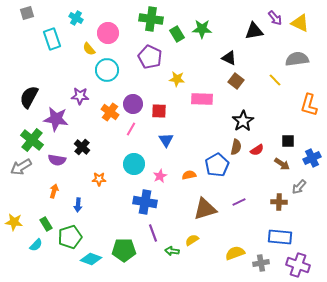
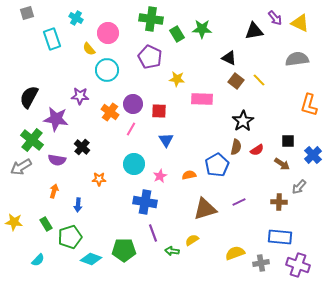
yellow line at (275, 80): moved 16 px left
blue cross at (312, 158): moved 1 px right, 3 px up; rotated 18 degrees counterclockwise
cyan semicircle at (36, 245): moved 2 px right, 15 px down
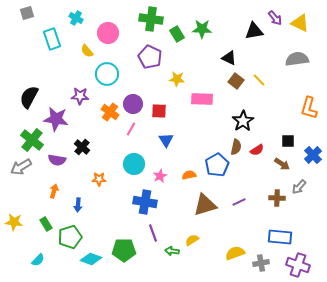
yellow semicircle at (89, 49): moved 2 px left, 2 px down
cyan circle at (107, 70): moved 4 px down
orange L-shape at (309, 105): moved 3 px down
brown cross at (279, 202): moved 2 px left, 4 px up
brown triangle at (205, 209): moved 4 px up
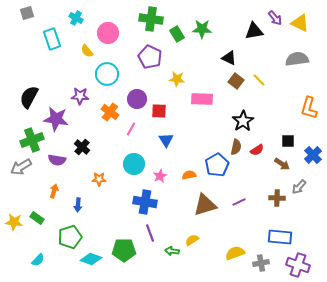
purple circle at (133, 104): moved 4 px right, 5 px up
green cross at (32, 140): rotated 30 degrees clockwise
green rectangle at (46, 224): moved 9 px left, 6 px up; rotated 24 degrees counterclockwise
purple line at (153, 233): moved 3 px left
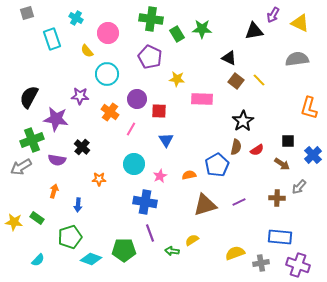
purple arrow at (275, 18): moved 2 px left, 3 px up; rotated 70 degrees clockwise
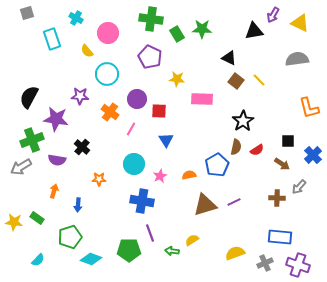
orange L-shape at (309, 108): rotated 30 degrees counterclockwise
blue cross at (145, 202): moved 3 px left, 1 px up
purple line at (239, 202): moved 5 px left
green pentagon at (124, 250): moved 5 px right
gray cross at (261, 263): moved 4 px right; rotated 14 degrees counterclockwise
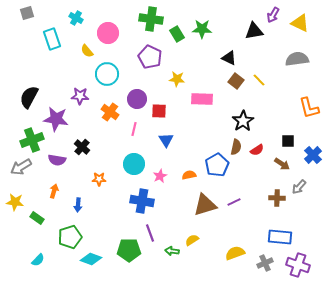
pink line at (131, 129): moved 3 px right; rotated 16 degrees counterclockwise
yellow star at (14, 222): moved 1 px right, 20 px up
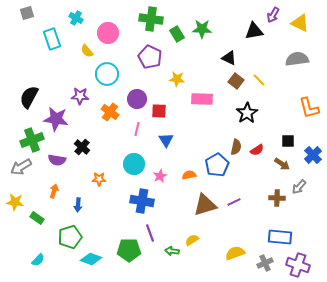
black star at (243, 121): moved 4 px right, 8 px up
pink line at (134, 129): moved 3 px right
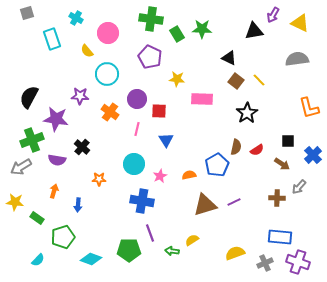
green pentagon at (70, 237): moved 7 px left
purple cross at (298, 265): moved 3 px up
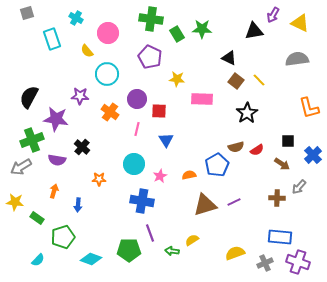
brown semicircle at (236, 147): rotated 63 degrees clockwise
